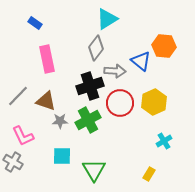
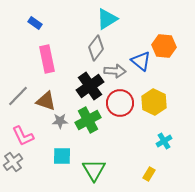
black cross: rotated 16 degrees counterclockwise
yellow hexagon: rotated 10 degrees counterclockwise
gray cross: rotated 24 degrees clockwise
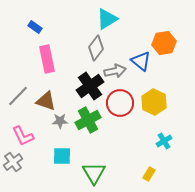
blue rectangle: moved 4 px down
orange hexagon: moved 3 px up; rotated 15 degrees counterclockwise
gray arrow: rotated 15 degrees counterclockwise
green triangle: moved 3 px down
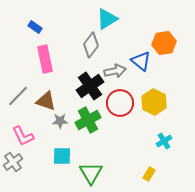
gray diamond: moved 5 px left, 3 px up
pink rectangle: moved 2 px left
green triangle: moved 3 px left
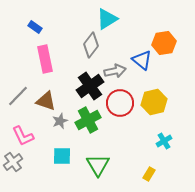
blue triangle: moved 1 px right, 1 px up
yellow hexagon: rotated 20 degrees clockwise
gray star: rotated 21 degrees counterclockwise
green triangle: moved 7 px right, 8 px up
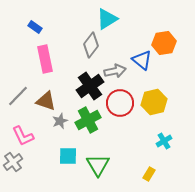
cyan square: moved 6 px right
